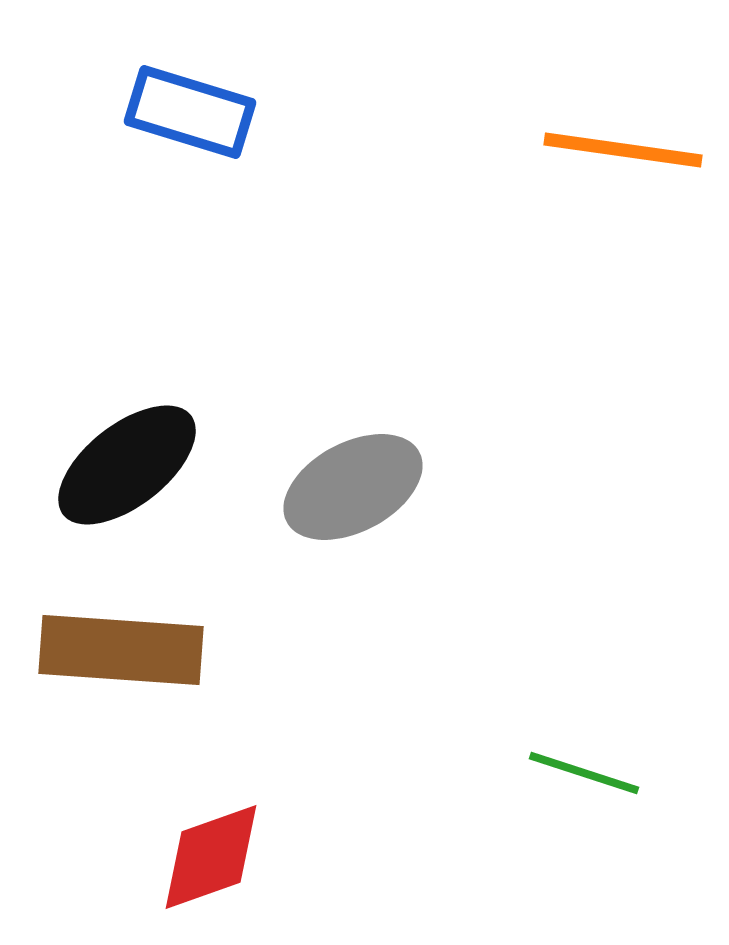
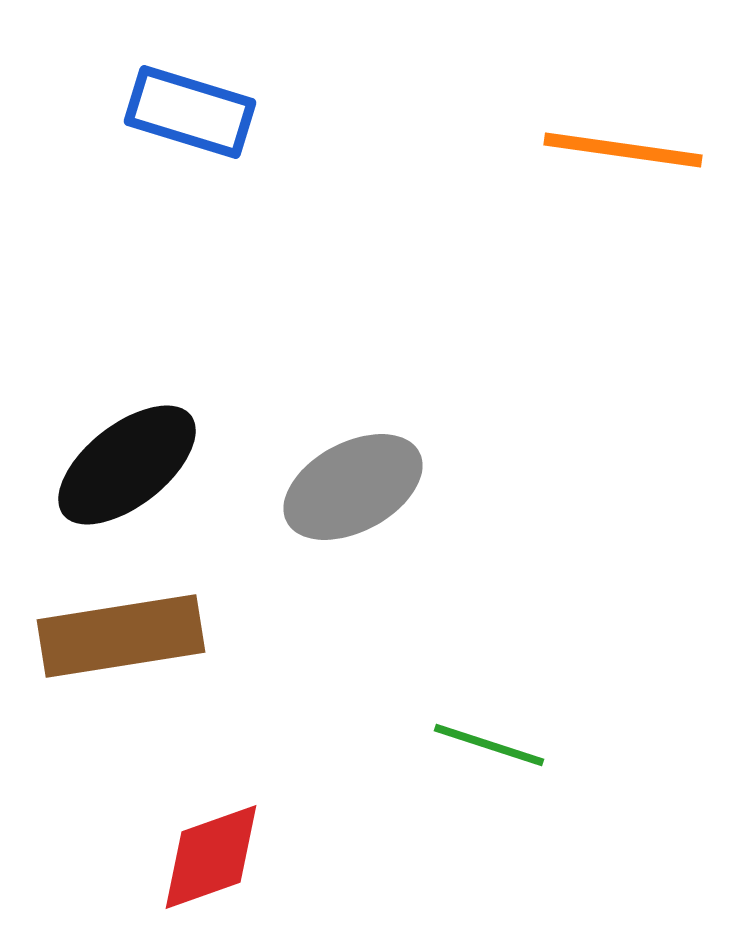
brown rectangle: moved 14 px up; rotated 13 degrees counterclockwise
green line: moved 95 px left, 28 px up
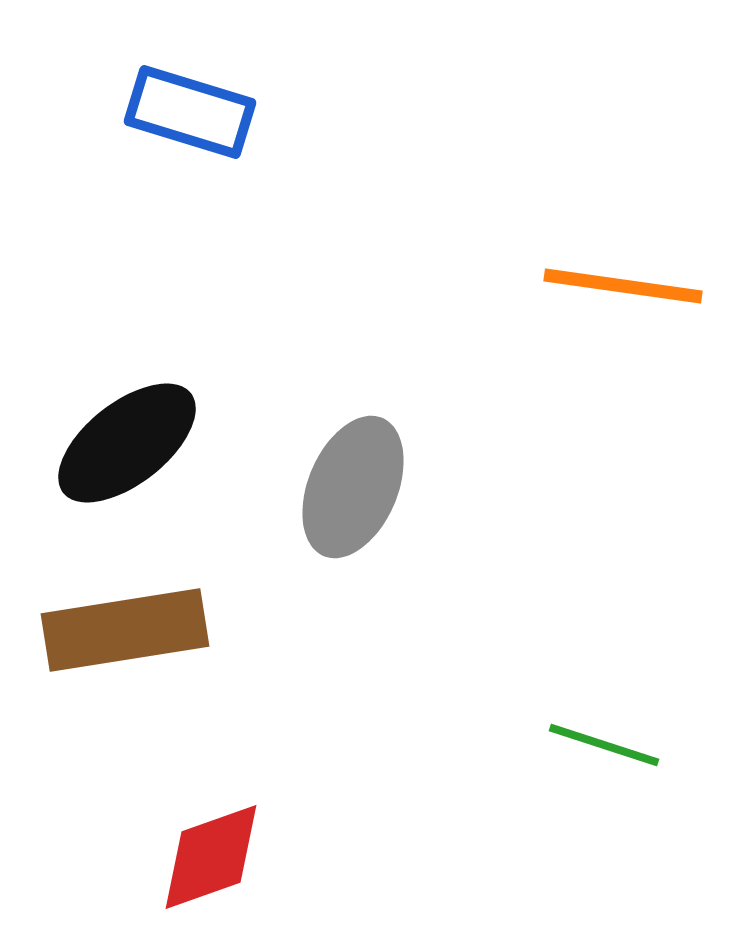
orange line: moved 136 px down
black ellipse: moved 22 px up
gray ellipse: rotated 39 degrees counterclockwise
brown rectangle: moved 4 px right, 6 px up
green line: moved 115 px right
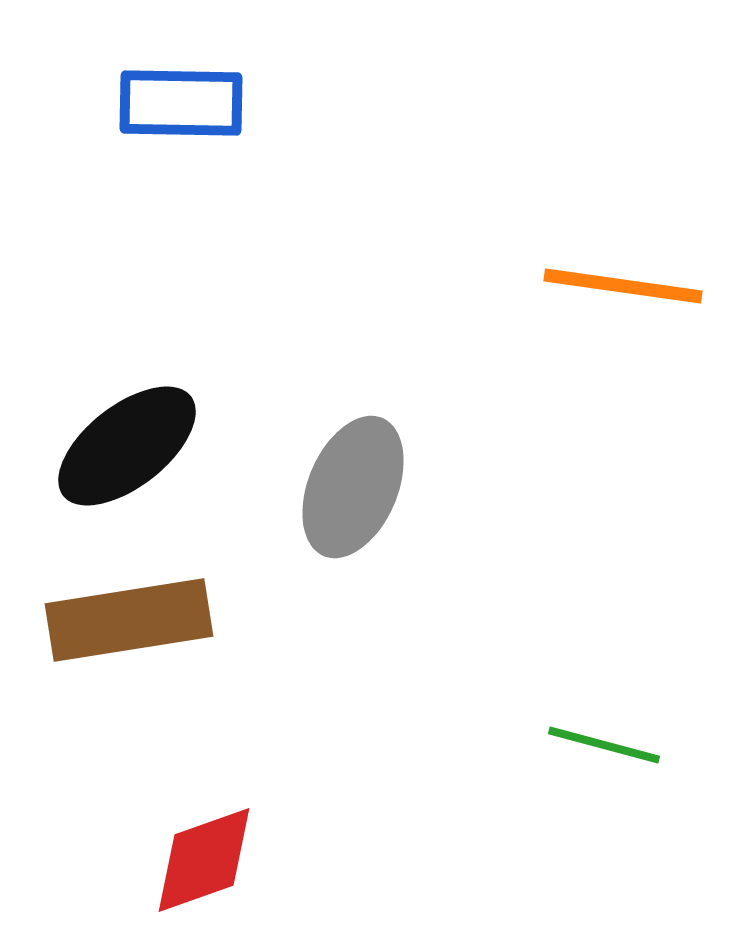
blue rectangle: moved 9 px left, 9 px up; rotated 16 degrees counterclockwise
black ellipse: moved 3 px down
brown rectangle: moved 4 px right, 10 px up
green line: rotated 3 degrees counterclockwise
red diamond: moved 7 px left, 3 px down
